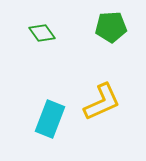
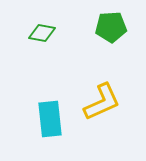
green diamond: rotated 44 degrees counterclockwise
cyan rectangle: rotated 27 degrees counterclockwise
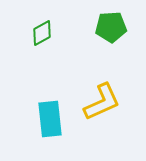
green diamond: rotated 40 degrees counterclockwise
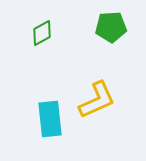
yellow L-shape: moved 5 px left, 2 px up
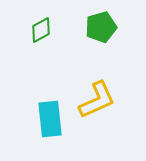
green pentagon: moved 10 px left; rotated 12 degrees counterclockwise
green diamond: moved 1 px left, 3 px up
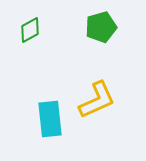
green diamond: moved 11 px left
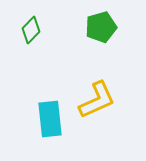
green diamond: moved 1 px right; rotated 16 degrees counterclockwise
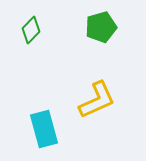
cyan rectangle: moved 6 px left, 10 px down; rotated 9 degrees counterclockwise
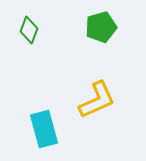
green diamond: moved 2 px left; rotated 24 degrees counterclockwise
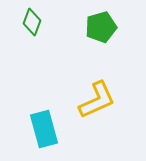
green diamond: moved 3 px right, 8 px up
